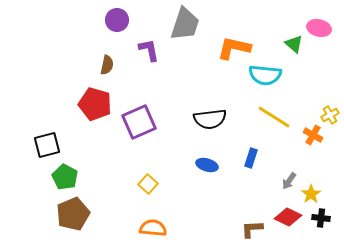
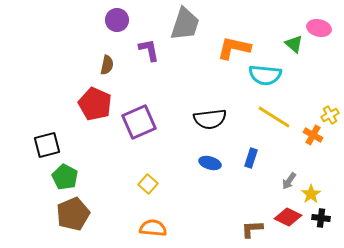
red pentagon: rotated 8 degrees clockwise
blue ellipse: moved 3 px right, 2 px up
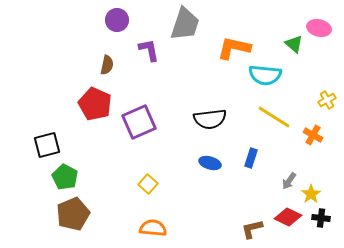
yellow cross: moved 3 px left, 15 px up
brown L-shape: rotated 10 degrees counterclockwise
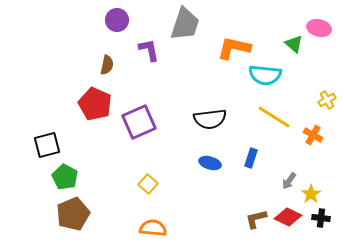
brown L-shape: moved 4 px right, 10 px up
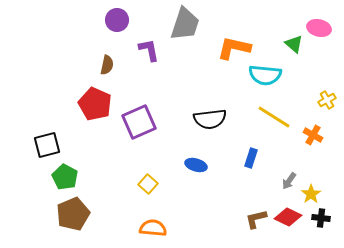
blue ellipse: moved 14 px left, 2 px down
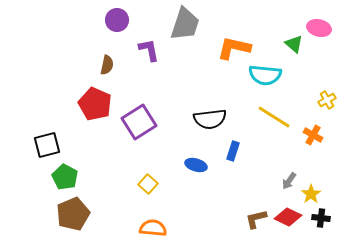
purple square: rotated 8 degrees counterclockwise
blue rectangle: moved 18 px left, 7 px up
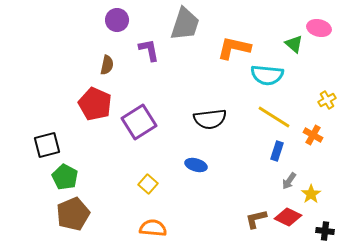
cyan semicircle: moved 2 px right
blue rectangle: moved 44 px right
black cross: moved 4 px right, 13 px down
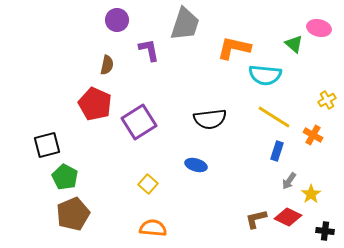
cyan semicircle: moved 2 px left
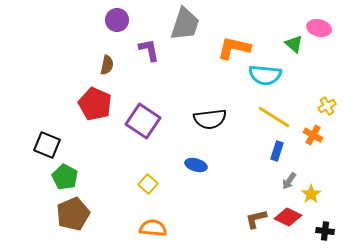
yellow cross: moved 6 px down
purple square: moved 4 px right, 1 px up; rotated 24 degrees counterclockwise
black square: rotated 36 degrees clockwise
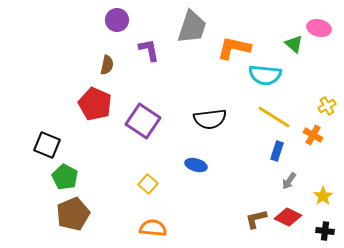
gray trapezoid: moved 7 px right, 3 px down
yellow star: moved 12 px right, 2 px down
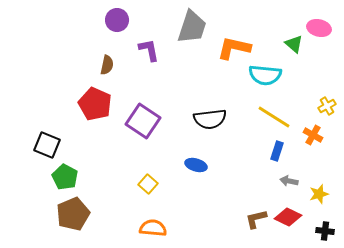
gray arrow: rotated 66 degrees clockwise
yellow star: moved 4 px left, 2 px up; rotated 18 degrees clockwise
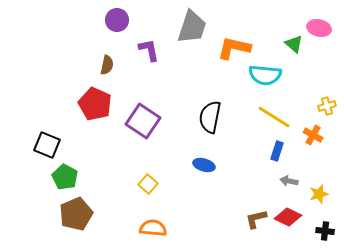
yellow cross: rotated 12 degrees clockwise
black semicircle: moved 2 px up; rotated 108 degrees clockwise
blue ellipse: moved 8 px right
brown pentagon: moved 3 px right
